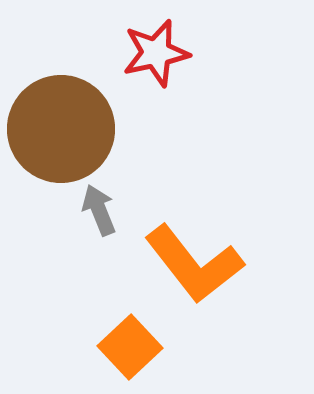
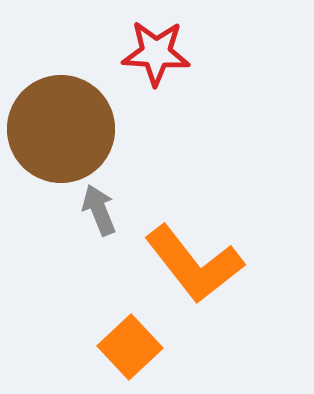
red star: rotated 16 degrees clockwise
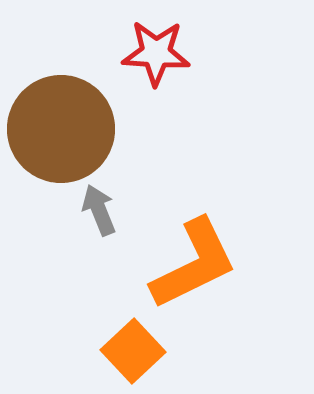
orange L-shape: rotated 78 degrees counterclockwise
orange square: moved 3 px right, 4 px down
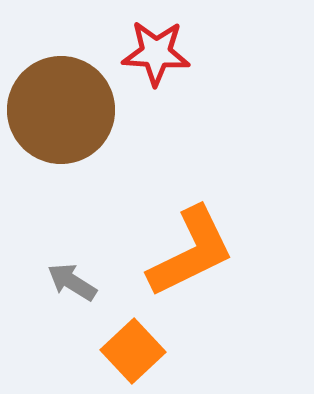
brown circle: moved 19 px up
gray arrow: moved 27 px left, 72 px down; rotated 36 degrees counterclockwise
orange L-shape: moved 3 px left, 12 px up
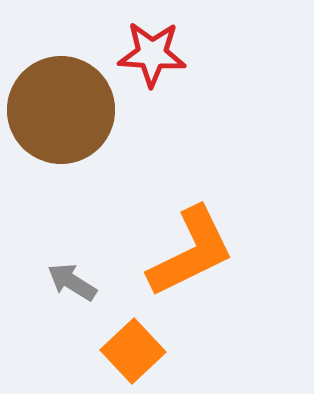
red star: moved 4 px left, 1 px down
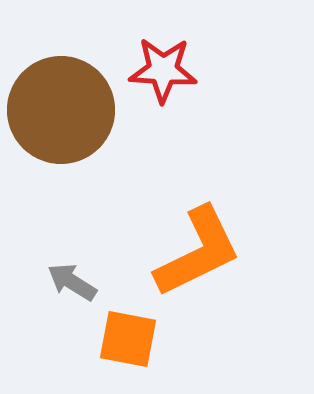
red star: moved 11 px right, 16 px down
orange L-shape: moved 7 px right
orange square: moved 5 px left, 12 px up; rotated 36 degrees counterclockwise
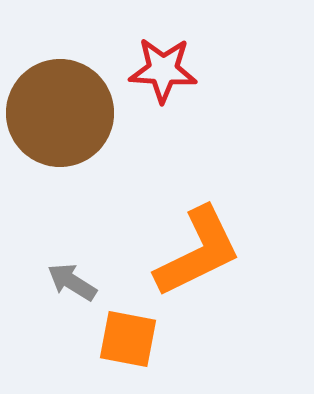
brown circle: moved 1 px left, 3 px down
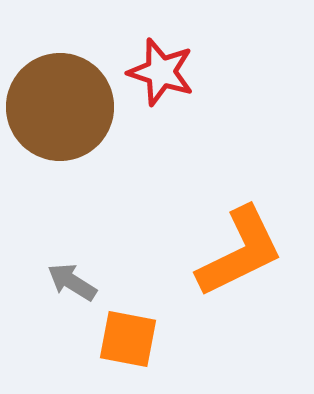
red star: moved 2 px left, 2 px down; rotated 14 degrees clockwise
brown circle: moved 6 px up
orange L-shape: moved 42 px right
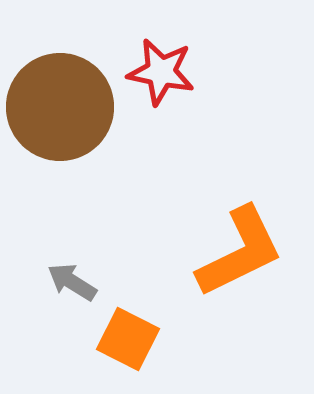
red star: rotated 6 degrees counterclockwise
orange square: rotated 16 degrees clockwise
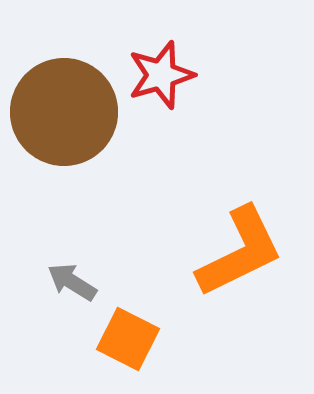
red star: moved 3 px down; rotated 28 degrees counterclockwise
brown circle: moved 4 px right, 5 px down
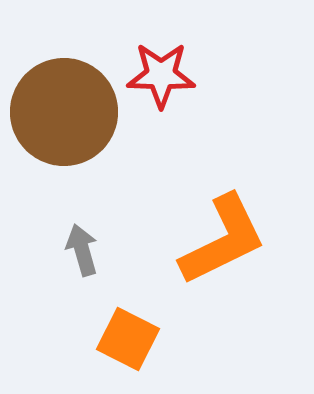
red star: rotated 18 degrees clockwise
orange L-shape: moved 17 px left, 12 px up
gray arrow: moved 10 px right, 32 px up; rotated 42 degrees clockwise
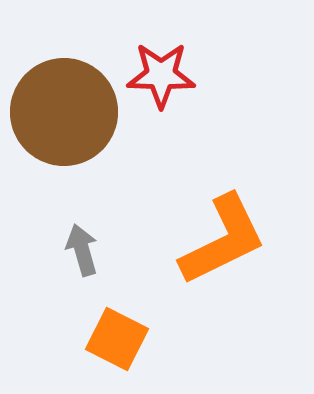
orange square: moved 11 px left
